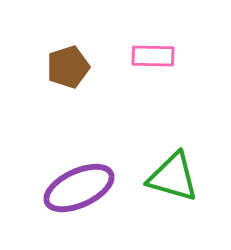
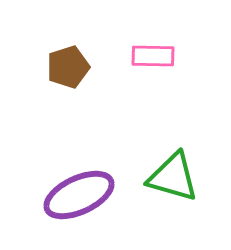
purple ellipse: moved 7 px down
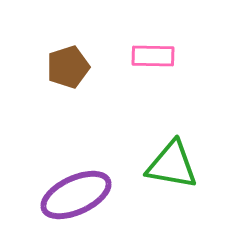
green triangle: moved 1 px left, 12 px up; rotated 6 degrees counterclockwise
purple ellipse: moved 3 px left
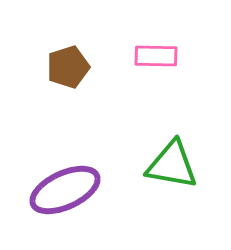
pink rectangle: moved 3 px right
purple ellipse: moved 11 px left, 5 px up
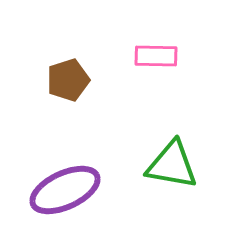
brown pentagon: moved 13 px down
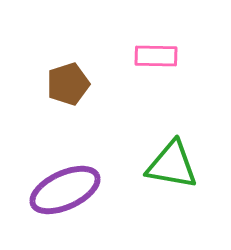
brown pentagon: moved 4 px down
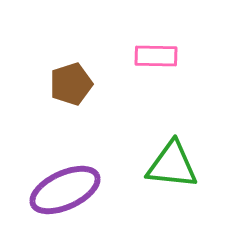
brown pentagon: moved 3 px right
green triangle: rotated 4 degrees counterclockwise
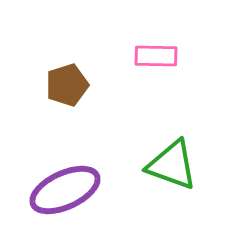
brown pentagon: moved 4 px left, 1 px down
green triangle: rotated 14 degrees clockwise
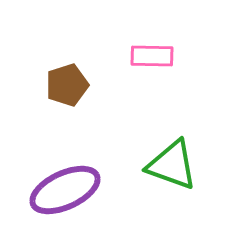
pink rectangle: moved 4 px left
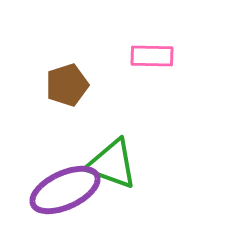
green triangle: moved 60 px left, 1 px up
